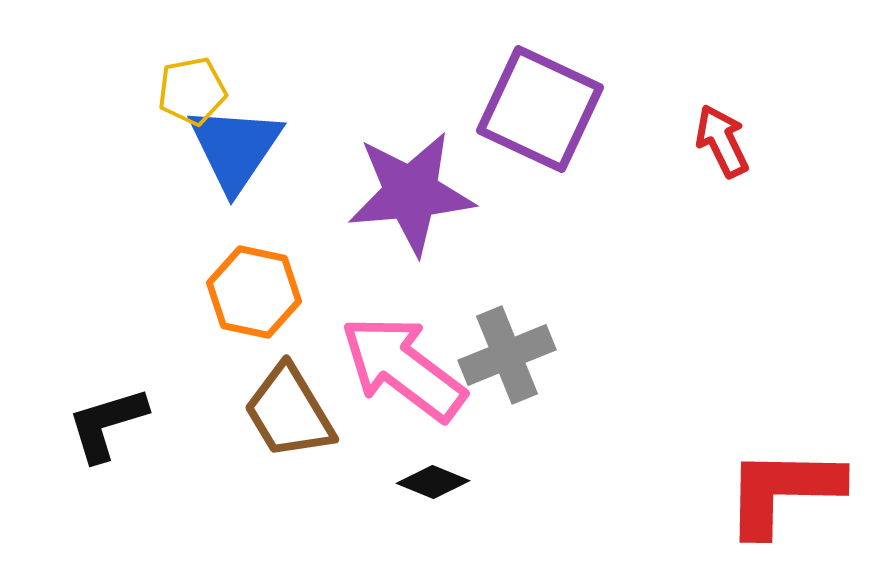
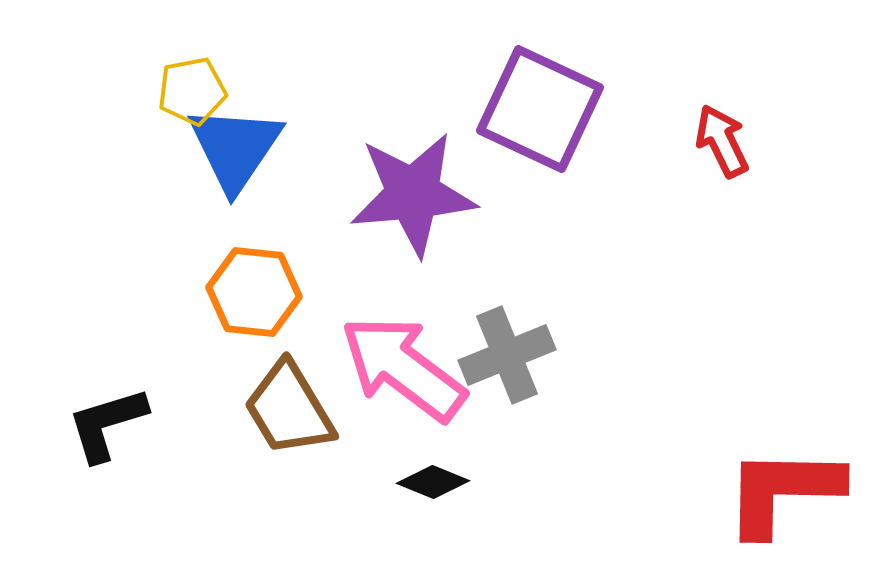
purple star: moved 2 px right, 1 px down
orange hexagon: rotated 6 degrees counterclockwise
brown trapezoid: moved 3 px up
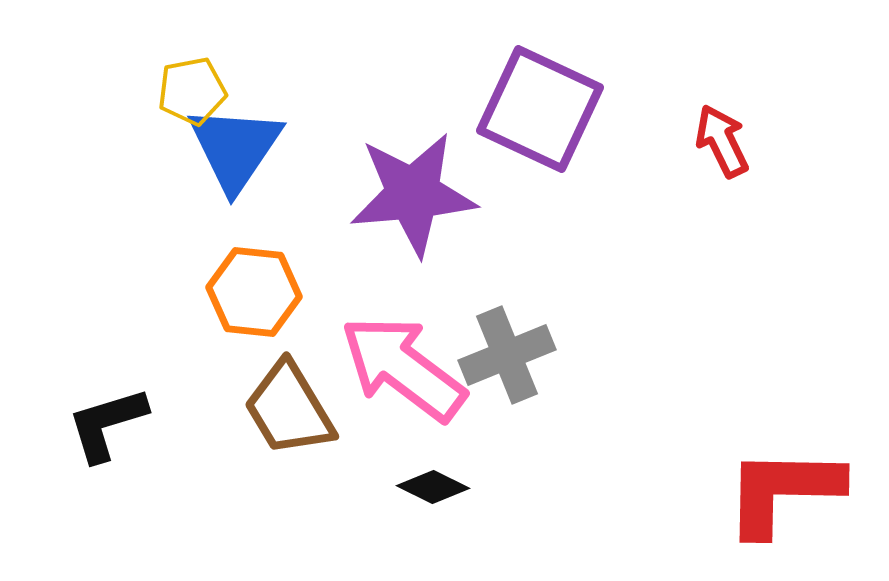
black diamond: moved 5 px down; rotated 4 degrees clockwise
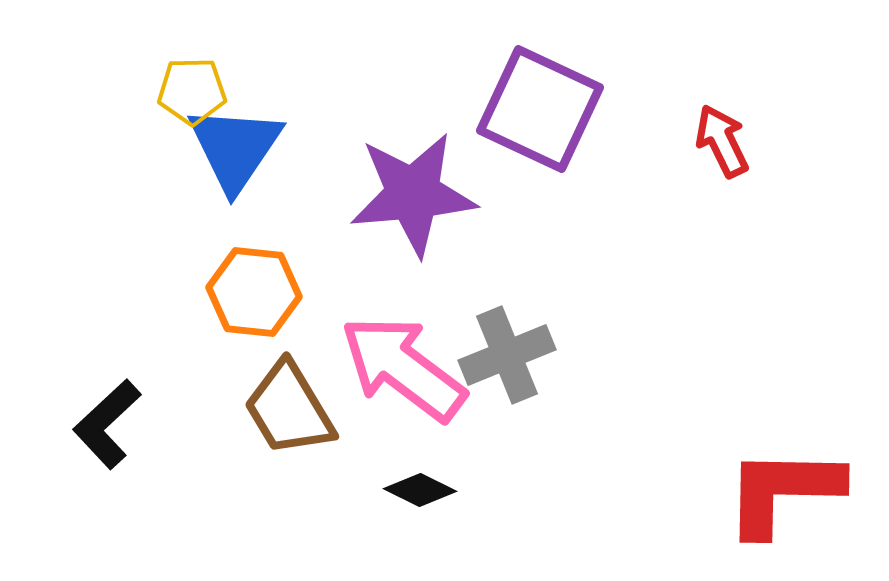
yellow pentagon: rotated 10 degrees clockwise
black L-shape: rotated 26 degrees counterclockwise
black diamond: moved 13 px left, 3 px down
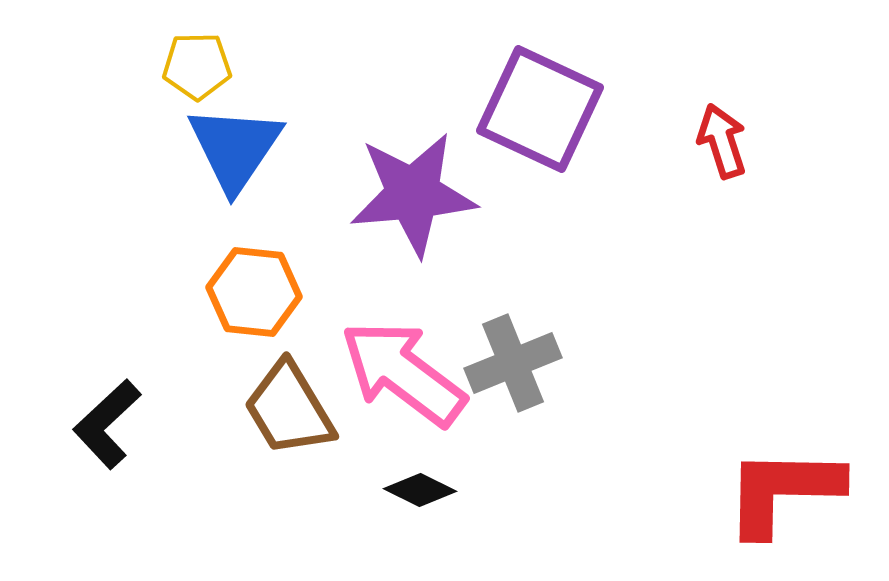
yellow pentagon: moved 5 px right, 25 px up
red arrow: rotated 8 degrees clockwise
gray cross: moved 6 px right, 8 px down
pink arrow: moved 5 px down
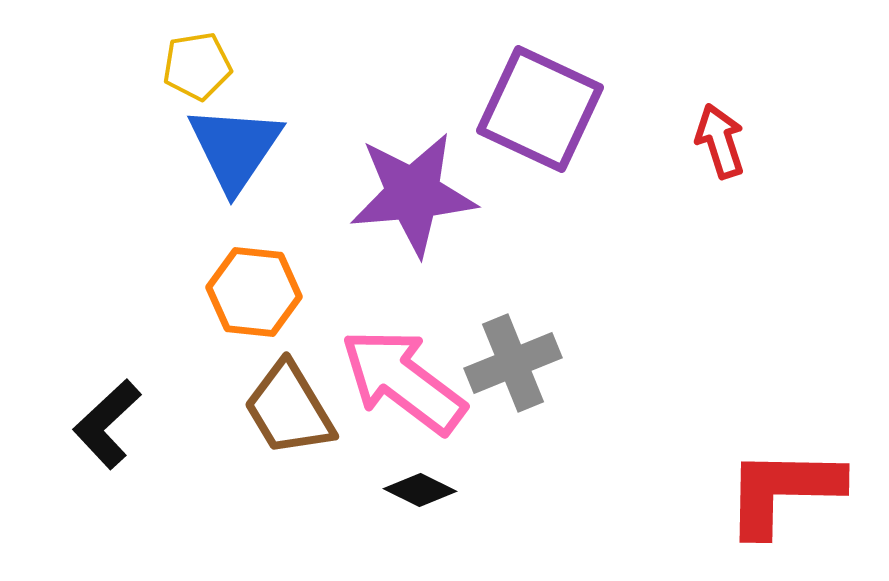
yellow pentagon: rotated 8 degrees counterclockwise
red arrow: moved 2 px left
pink arrow: moved 8 px down
